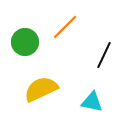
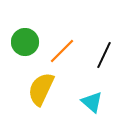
orange line: moved 3 px left, 24 px down
yellow semicircle: rotated 40 degrees counterclockwise
cyan triangle: rotated 30 degrees clockwise
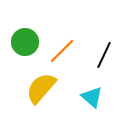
yellow semicircle: moved 1 px up; rotated 16 degrees clockwise
cyan triangle: moved 5 px up
